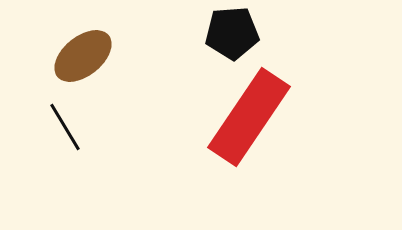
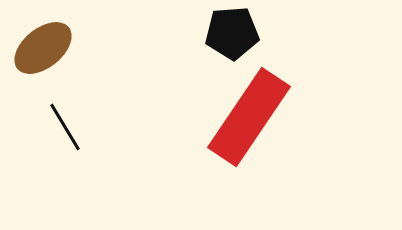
brown ellipse: moved 40 px left, 8 px up
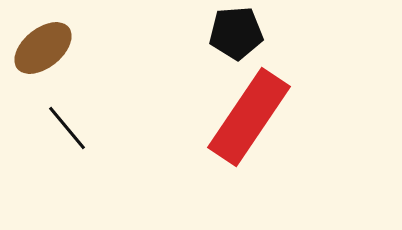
black pentagon: moved 4 px right
black line: moved 2 px right, 1 px down; rotated 9 degrees counterclockwise
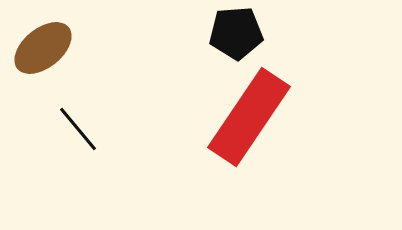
black line: moved 11 px right, 1 px down
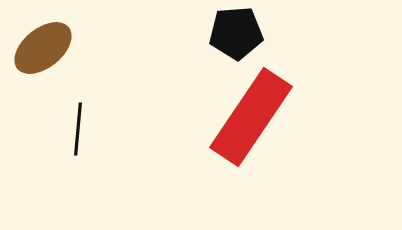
red rectangle: moved 2 px right
black line: rotated 45 degrees clockwise
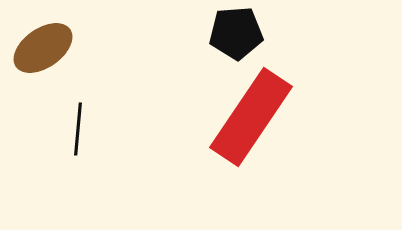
brown ellipse: rotated 4 degrees clockwise
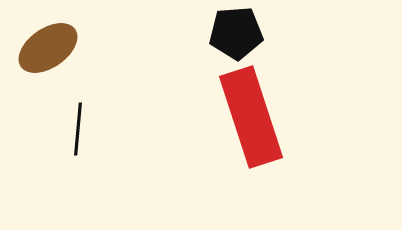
brown ellipse: moved 5 px right
red rectangle: rotated 52 degrees counterclockwise
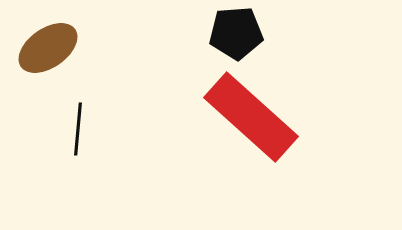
red rectangle: rotated 30 degrees counterclockwise
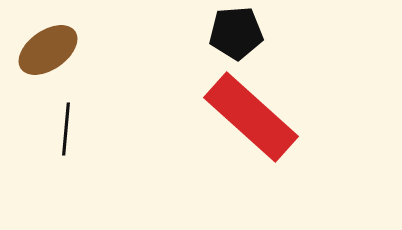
brown ellipse: moved 2 px down
black line: moved 12 px left
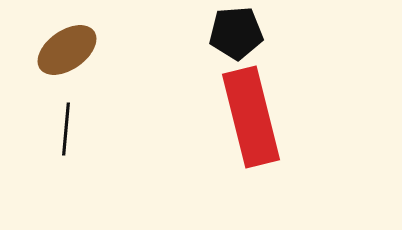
brown ellipse: moved 19 px right
red rectangle: rotated 34 degrees clockwise
